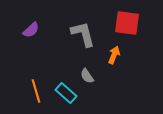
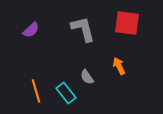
gray L-shape: moved 5 px up
orange arrow: moved 5 px right, 11 px down; rotated 48 degrees counterclockwise
gray semicircle: moved 1 px down
cyan rectangle: rotated 10 degrees clockwise
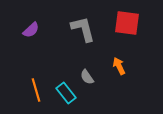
orange line: moved 1 px up
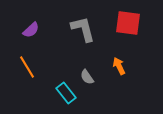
red square: moved 1 px right
orange line: moved 9 px left, 23 px up; rotated 15 degrees counterclockwise
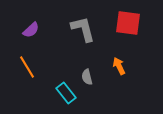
gray semicircle: rotated 21 degrees clockwise
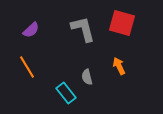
red square: moved 6 px left; rotated 8 degrees clockwise
